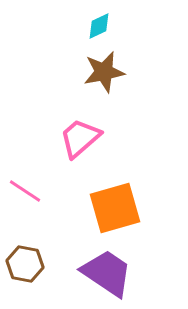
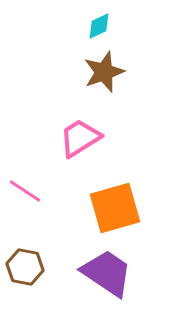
brown star: rotated 9 degrees counterclockwise
pink trapezoid: rotated 9 degrees clockwise
brown hexagon: moved 3 px down
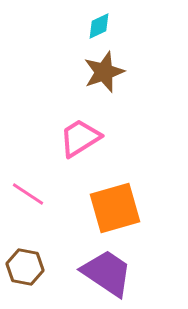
pink line: moved 3 px right, 3 px down
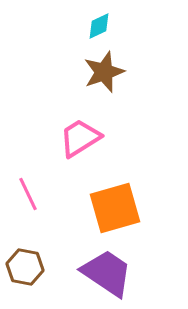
pink line: rotated 32 degrees clockwise
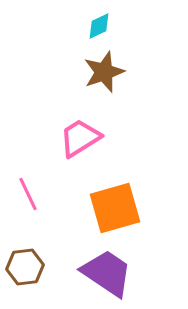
brown hexagon: rotated 18 degrees counterclockwise
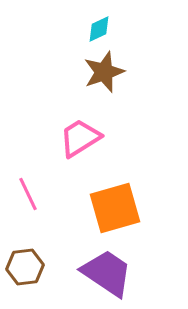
cyan diamond: moved 3 px down
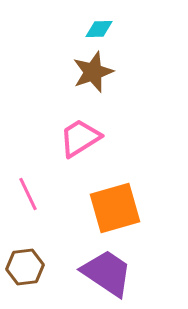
cyan diamond: rotated 24 degrees clockwise
brown star: moved 11 px left
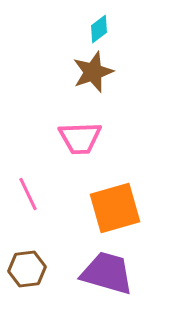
cyan diamond: rotated 36 degrees counterclockwise
pink trapezoid: rotated 150 degrees counterclockwise
brown hexagon: moved 2 px right, 2 px down
purple trapezoid: rotated 18 degrees counterclockwise
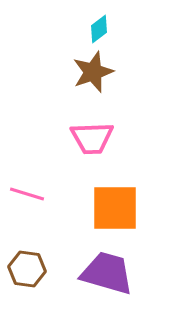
pink trapezoid: moved 12 px right
pink line: moved 1 px left; rotated 48 degrees counterclockwise
orange square: rotated 16 degrees clockwise
brown hexagon: rotated 15 degrees clockwise
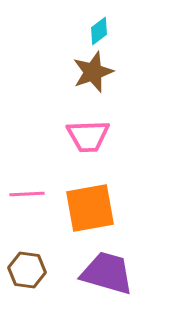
cyan diamond: moved 2 px down
pink trapezoid: moved 4 px left, 2 px up
pink line: rotated 20 degrees counterclockwise
orange square: moved 25 px left; rotated 10 degrees counterclockwise
brown hexagon: moved 1 px down
